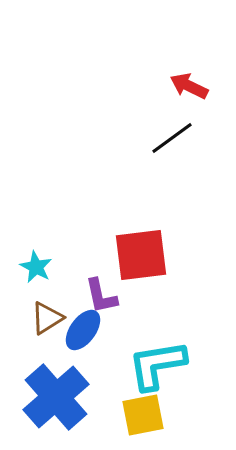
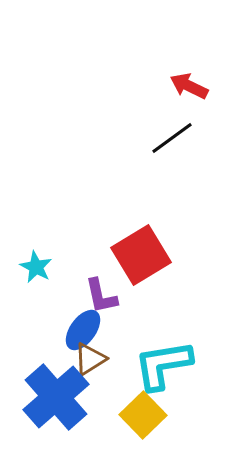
red square: rotated 24 degrees counterclockwise
brown triangle: moved 43 px right, 41 px down
cyan L-shape: moved 6 px right
yellow square: rotated 33 degrees counterclockwise
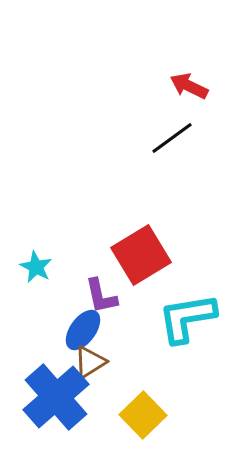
brown triangle: moved 3 px down
cyan L-shape: moved 24 px right, 47 px up
